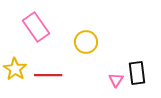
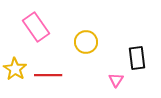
black rectangle: moved 15 px up
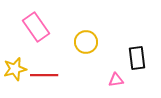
yellow star: rotated 25 degrees clockwise
red line: moved 4 px left
pink triangle: rotated 49 degrees clockwise
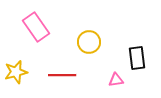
yellow circle: moved 3 px right
yellow star: moved 1 px right, 3 px down
red line: moved 18 px right
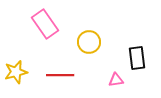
pink rectangle: moved 9 px right, 3 px up
red line: moved 2 px left
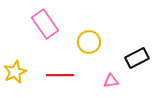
black rectangle: rotated 70 degrees clockwise
yellow star: moved 1 px left; rotated 10 degrees counterclockwise
pink triangle: moved 5 px left, 1 px down
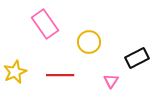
pink triangle: rotated 49 degrees counterclockwise
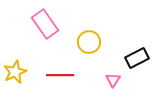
pink triangle: moved 2 px right, 1 px up
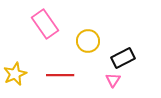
yellow circle: moved 1 px left, 1 px up
black rectangle: moved 14 px left
yellow star: moved 2 px down
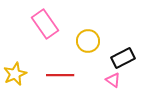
pink triangle: rotated 28 degrees counterclockwise
